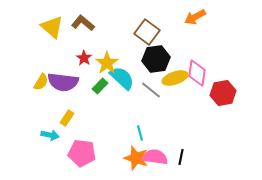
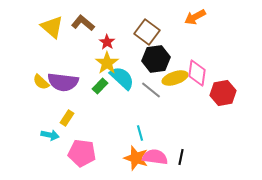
red star: moved 23 px right, 16 px up
yellow semicircle: rotated 102 degrees clockwise
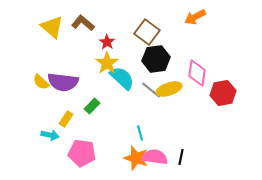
yellow ellipse: moved 6 px left, 11 px down
green rectangle: moved 8 px left, 20 px down
yellow rectangle: moved 1 px left, 1 px down
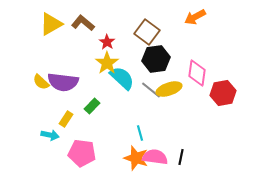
yellow triangle: moved 1 px left, 3 px up; rotated 50 degrees clockwise
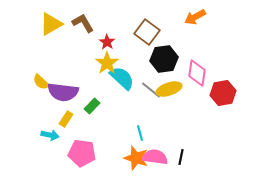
brown L-shape: rotated 20 degrees clockwise
black hexagon: moved 8 px right
purple semicircle: moved 10 px down
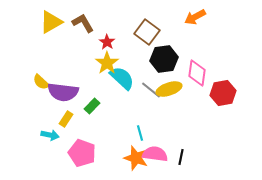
yellow triangle: moved 2 px up
pink pentagon: rotated 12 degrees clockwise
pink semicircle: moved 3 px up
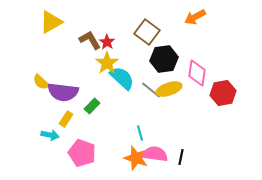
brown L-shape: moved 7 px right, 17 px down
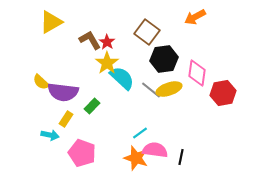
cyan line: rotated 70 degrees clockwise
pink semicircle: moved 4 px up
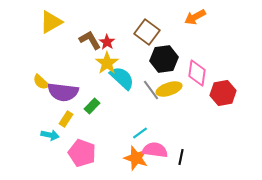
gray line: rotated 15 degrees clockwise
